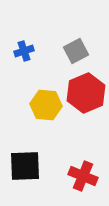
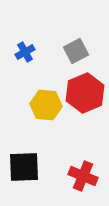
blue cross: moved 1 px right, 1 px down; rotated 12 degrees counterclockwise
red hexagon: moved 1 px left
black square: moved 1 px left, 1 px down
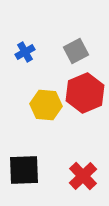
black square: moved 3 px down
red cross: rotated 24 degrees clockwise
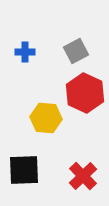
blue cross: rotated 30 degrees clockwise
red hexagon: rotated 12 degrees counterclockwise
yellow hexagon: moved 13 px down
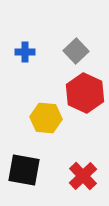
gray square: rotated 15 degrees counterclockwise
black square: rotated 12 degrees clockwise
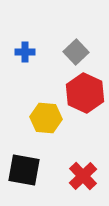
gray square: moved 1 px down
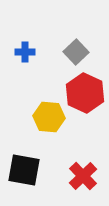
yellow hexagon: moved 3 px right, 1 px up
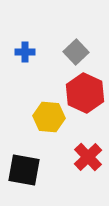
red cross: moved 5 px right, 19 px up
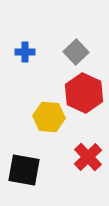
red hexagon: moved 1 px left
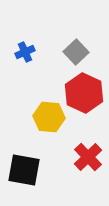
blue cross: rotated 24 degrees counterclockwise
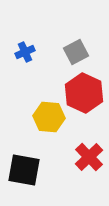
gray square: rotated 15 degrees clockwise
red cross: moved 1 px right
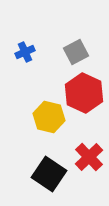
yellow hexagon: rotated 8 degrees clockwise
black square: moved 25 px right, 4 px down; rotated 24 degrees clockwise
